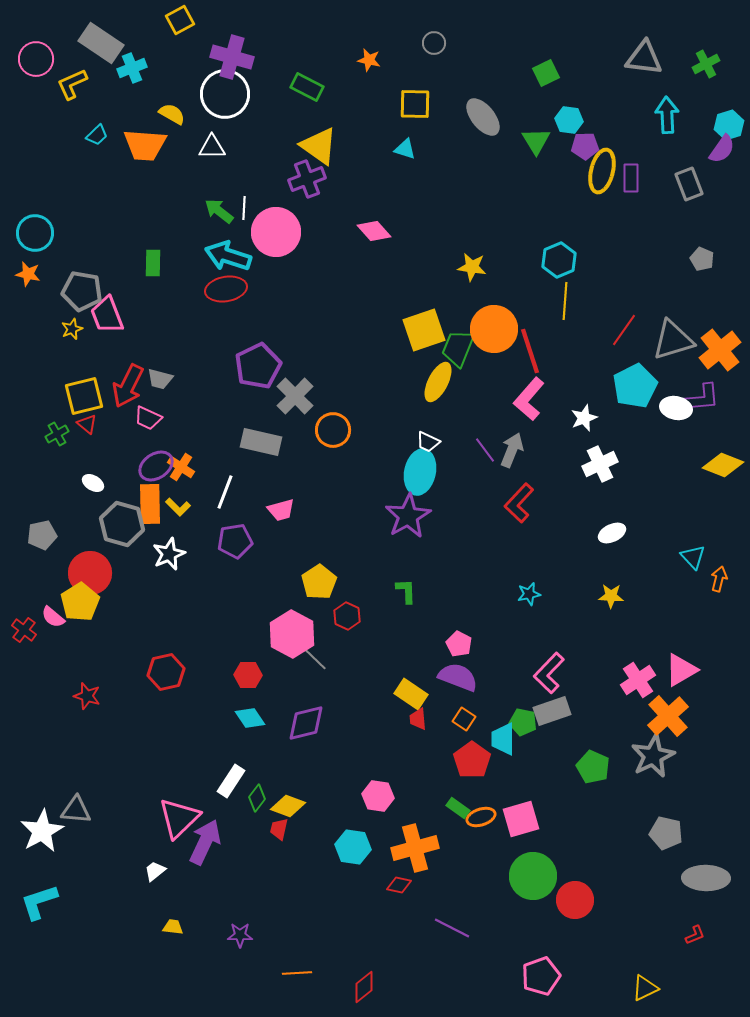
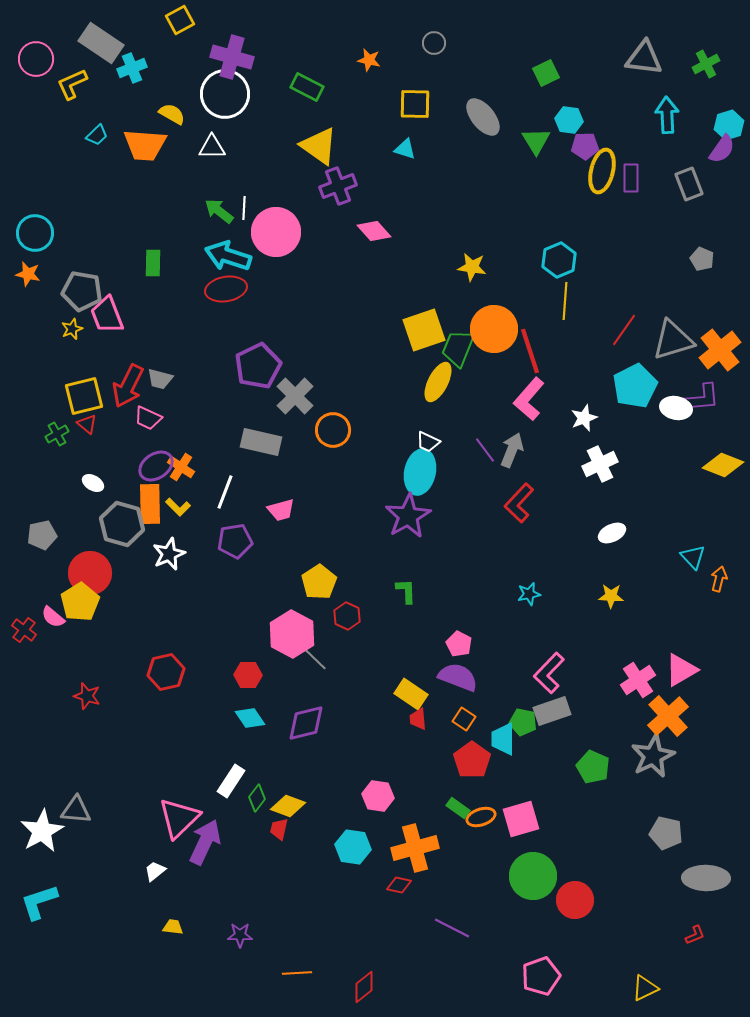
purple cross at (307, 179): moved 31 px right, 7 px down
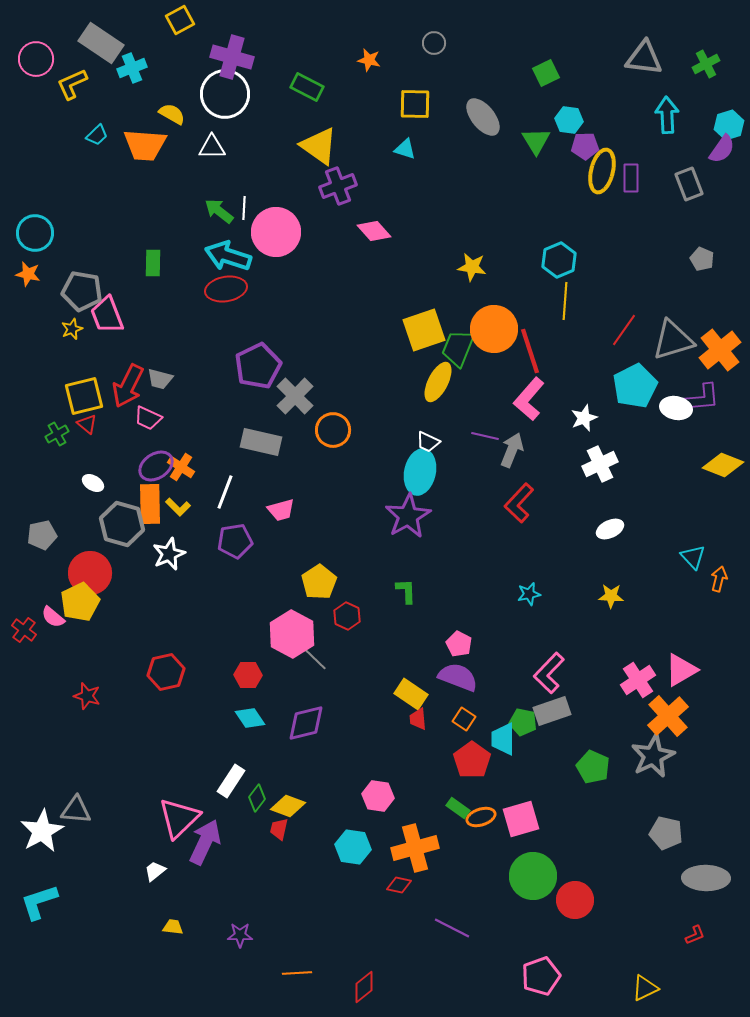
purple line at (485, 450): moved 14 px up; rotated 40 degrees counterclockwise
white ellipse at (612, 533): moved 2 px left, 4 px up
yellow pentagon at (80, 602): rotated 6 degrees clockwise
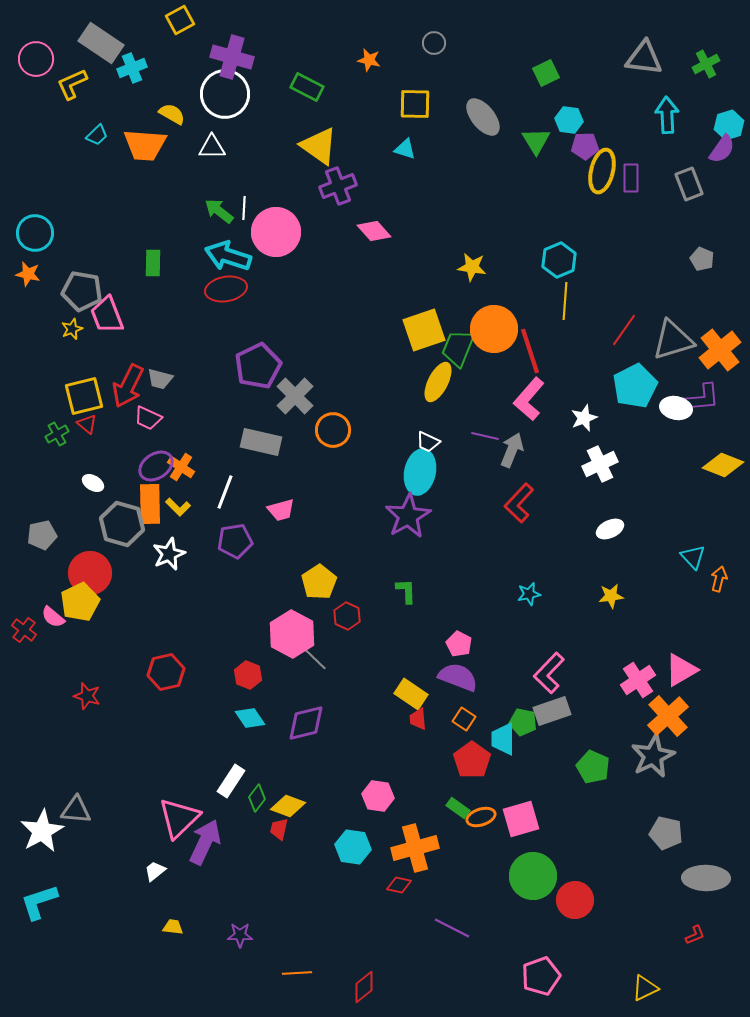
yellow star at (611, 596): rotated 10 degrees counterclockwise
red hexagon at (248, 675): rotated 20 degrees clockwise
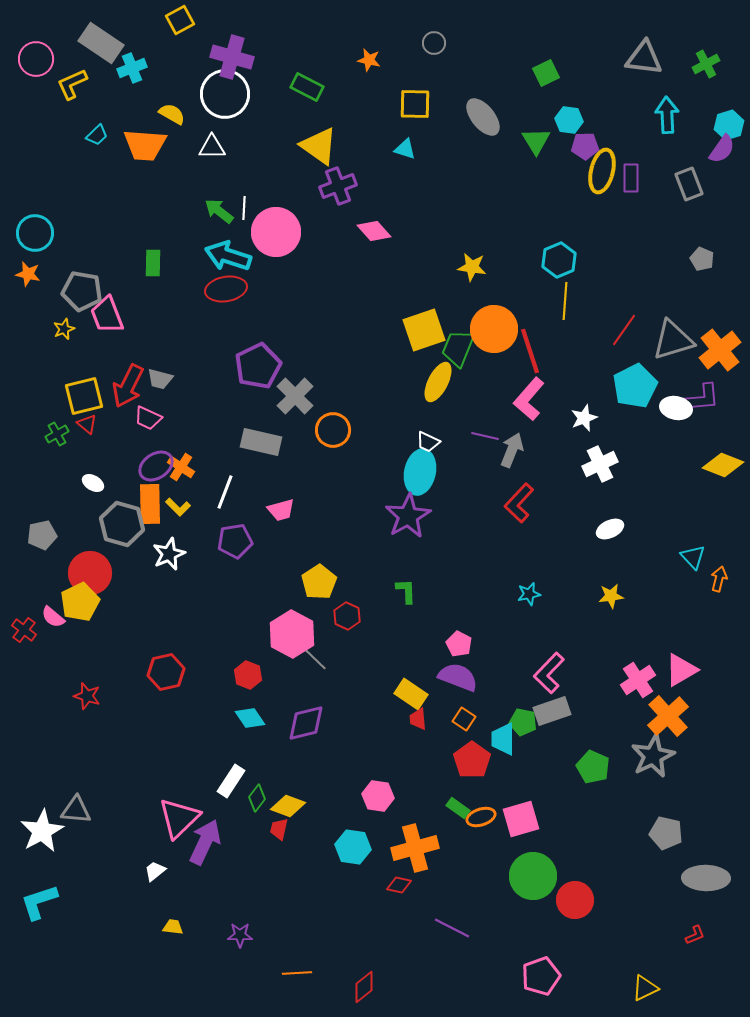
yellow star at (72, 329): moved 8 px left
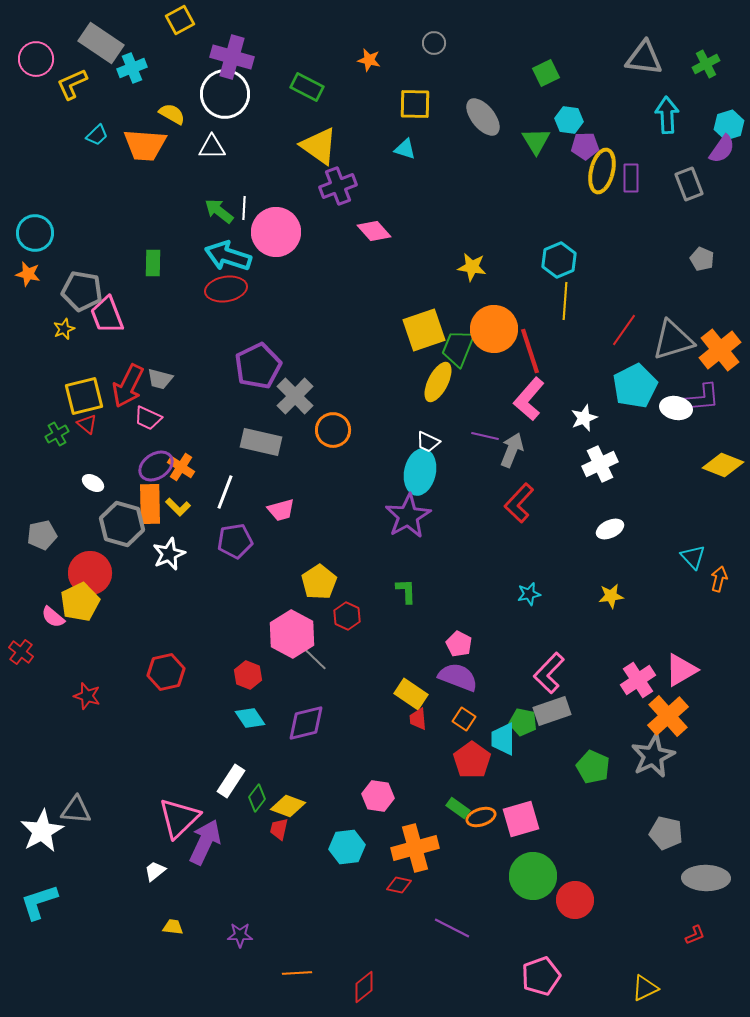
red cross at (24, 630): moved 3 px left, 22 px down
cyan hexagon at (353, 847): moved 6 px left; rotated 16 degrees counterclockwise
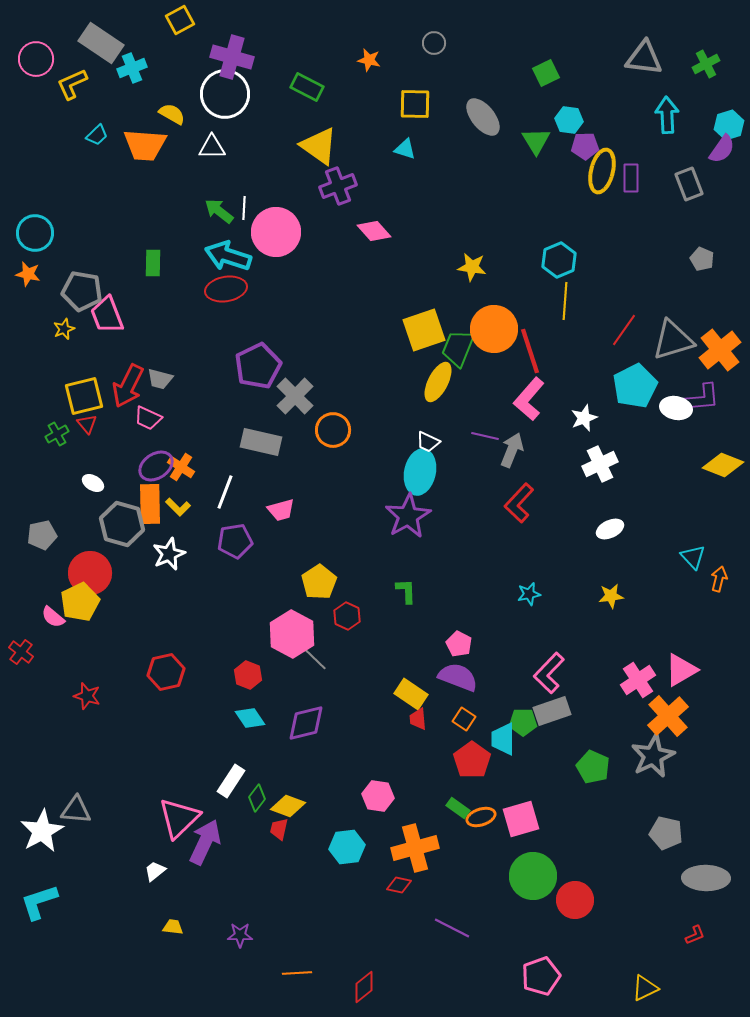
red triangle at (87, 424): rotated 10 degrees clockwise
green pentagon at (523, 722): rotated 12 degrees counterclockwise
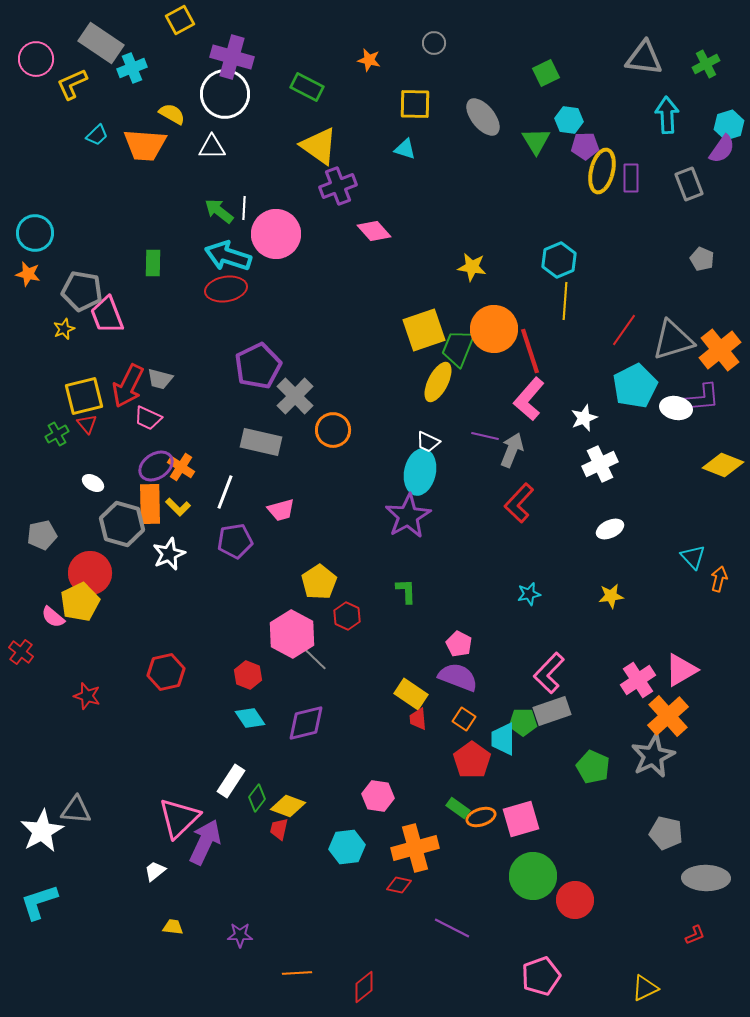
pink circle at (276, 232): moved 2 px down
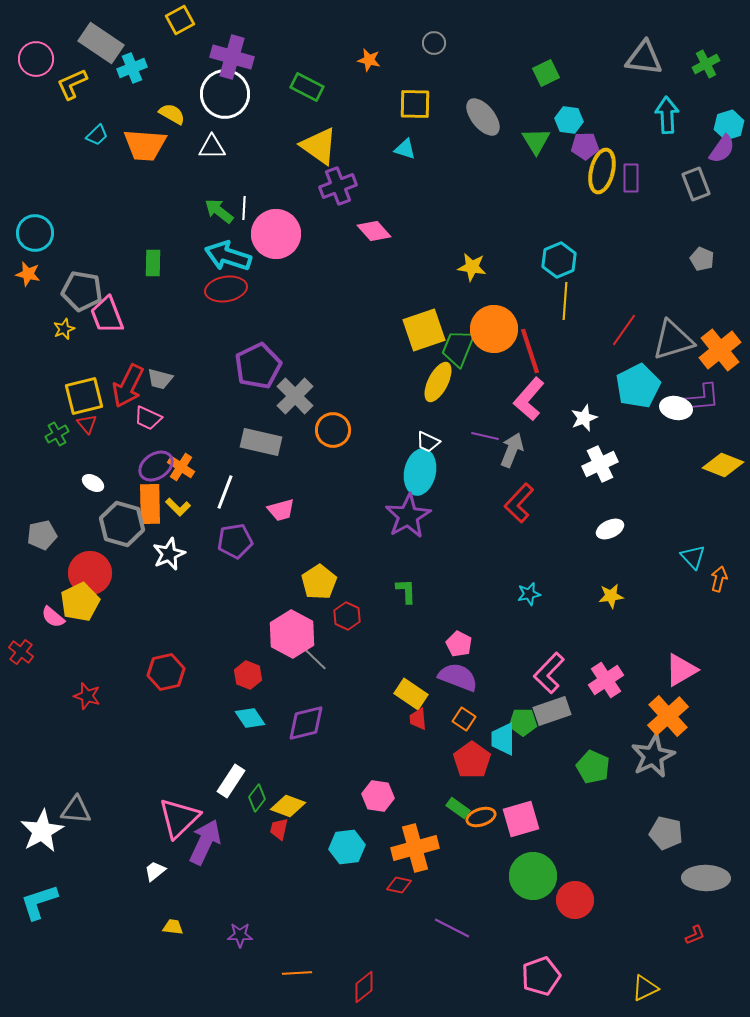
gray rectangle at (689, 184): moved 7 px right
cyan pentagon at (635, 386): moved 3 px right
pink cross at (638, 680): moved 32 px left
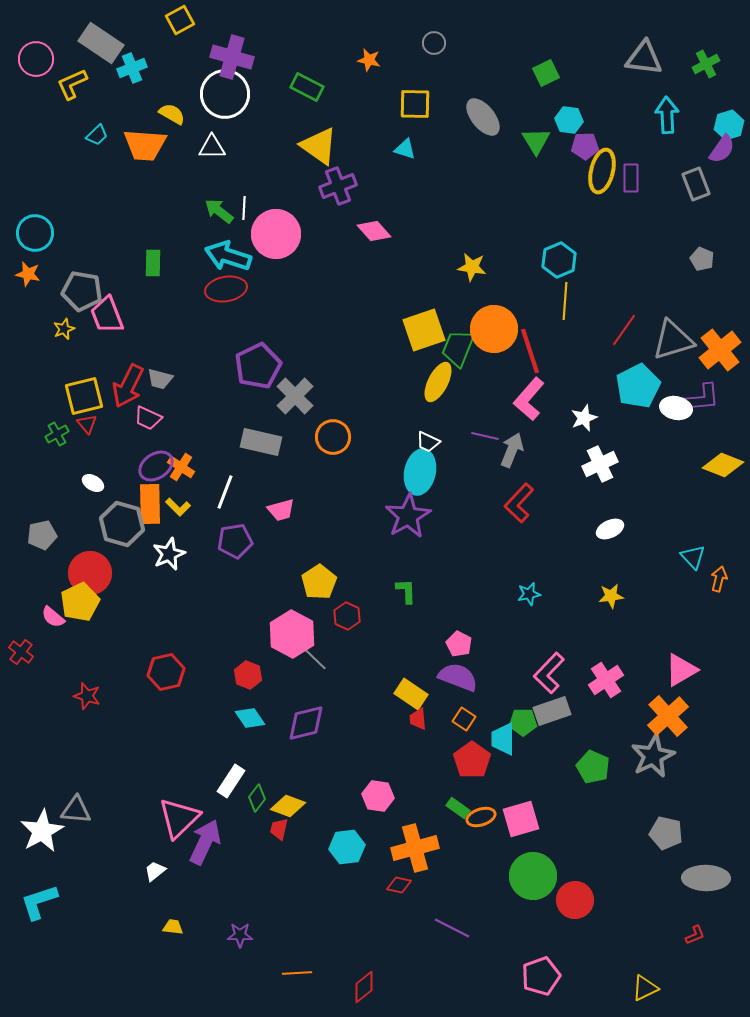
orange circle at (333, 430): moved 7 px down
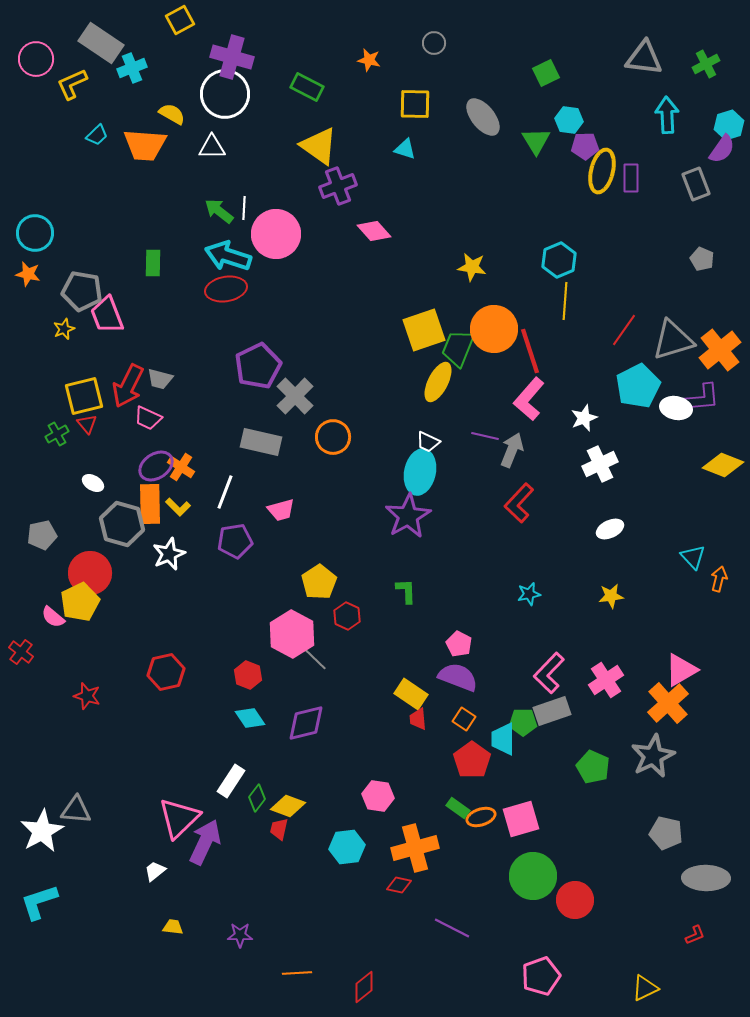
orange cross at (668, 716): moved 13 px up
